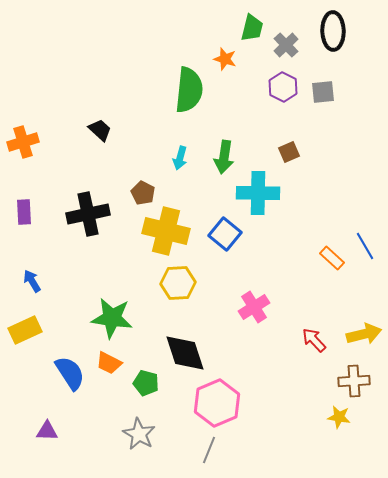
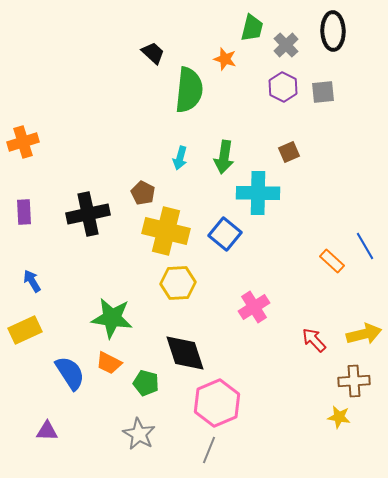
black trapezoid: moved 53 px right, 77 px up
orange rectangle: moved 3 px down
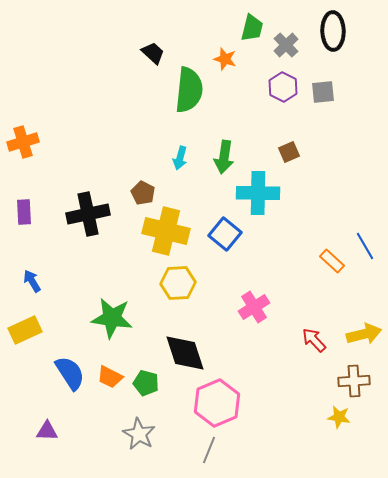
orange trapezoid: moved 1 px right, 14 px down
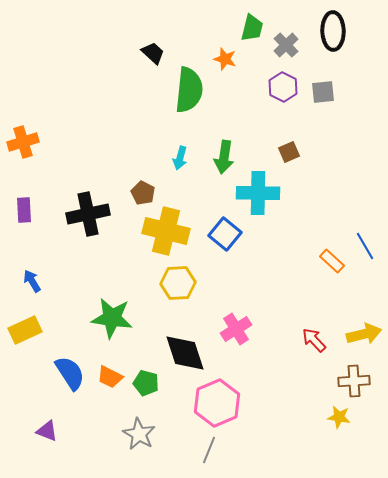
purple rectangle: moved 2 px up
pink cross: moved 18 px left, 22 px down
purple triangle: rotated 20 degrees clockwise
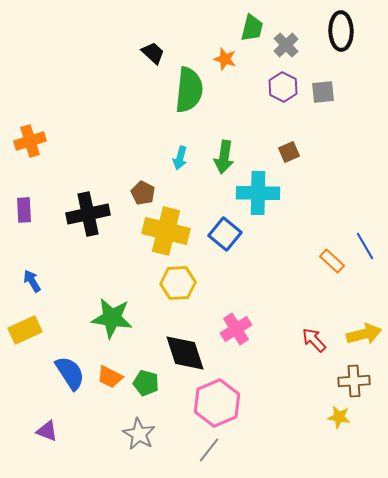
black ellipse: moved 8 px right
orange cross: moved 7 px right, 1 px up
gray line: rotated 16 degrees clockwise
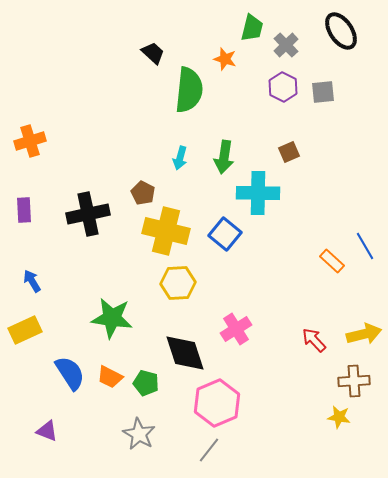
black ellipse: rotated 33 degrees counterclockwise
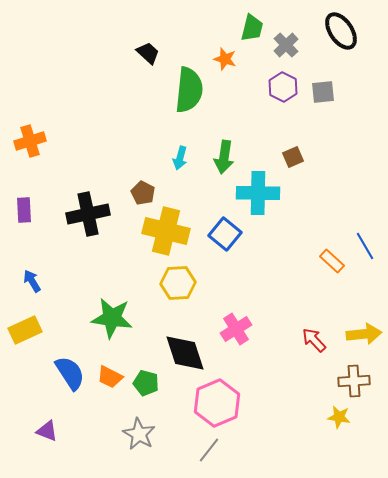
black trapezoid: moved 5 px left
brown square: moved 4 px right, 5 px down
yellow arrow: rotated 8 degrees clockwise
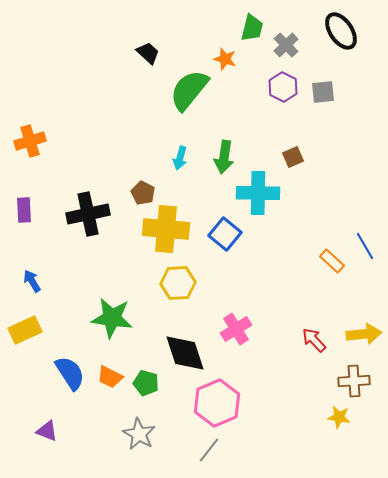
green semicircle: rotated 147 degrees counterclockwise
yellow cross: moved 2 px up; rotated 9 degrees counterclockwise
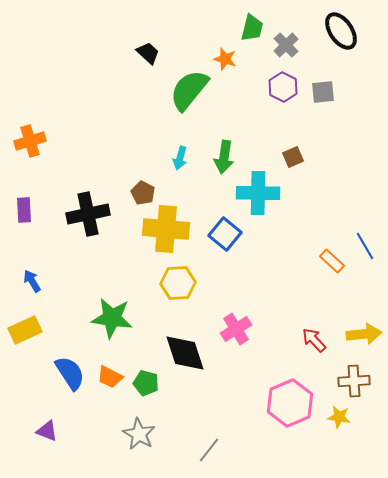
pink hexagon: moved 73 px right
